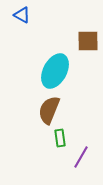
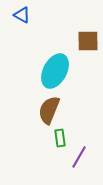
purple line: moved 2 px left
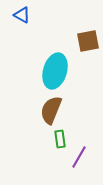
brown square: rotated 10 degrees counterclockwise
cyan ellipse: rotated 12 degrees counterclockwise
brown semicircle: moved 2 px right
green rectangle: moved 1 px down
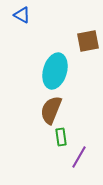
green rectangle: moved 1 px right, 2 px up
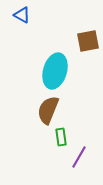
brown semicircle: moved 3 px left
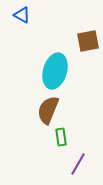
purple line: moved 1 px left, 7 px down
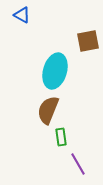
purple line: rotated 60 degrees counterclockwise
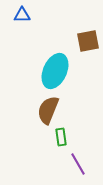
blue triangle: rotated 30 degrees counterclockwise
cyan ellipse: rotated 8 degrees clockwise
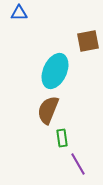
blue triangle: moved 3 px left, 2 px up
green rectangle: moved 1 px right, 1 px down
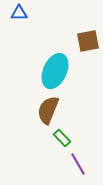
green rectangle: rotated 36 degrees counterclockwise
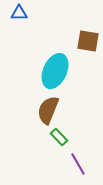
brown square: rotated 20 degrees clockwise
green rectangle: moved 3 px left, 1 px up
